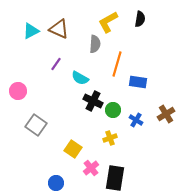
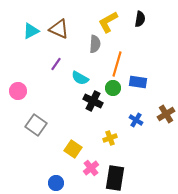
green circle: moved 22 px up
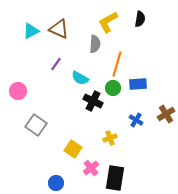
blue rectangle: moved 2 px down; rotated 12 degrees counterclockwise
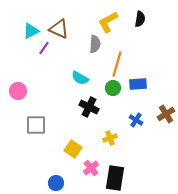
purple line: moved 12 px left, 16 px up
black cross: moved 4 px left, 6 px down
gray square: rotated 35 degrees counterclockwise
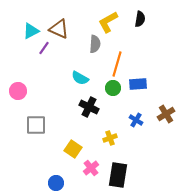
black rectangle: moved 3 px right, 3 px up
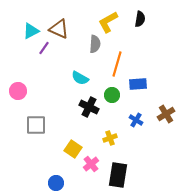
green circle: moved 1 px left, 7 px down
pink cross: moved 4 px up
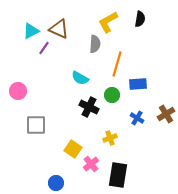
blue cross: moved 1 px right, 2 px up
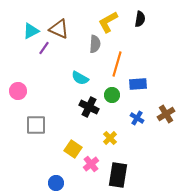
yellow cross: rotated 24 degrees counterclockwise
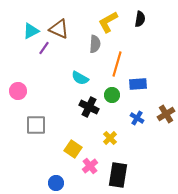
pink cross: moved 1 px left, 2 px down
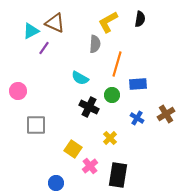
brown triangle: moved 4 px left, 6 px up
